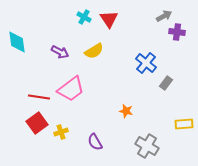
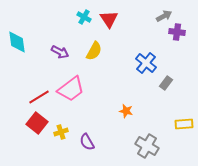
yellow semicircle: rotated 30 degrees counterclockwise
red line: rotated 40 degrees counterclockwise
red square: rotated 15 degrees counterclockwise
purple semicircle: moved 8 px left
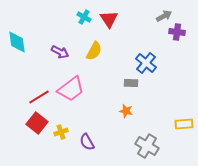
gray rectangle: moved 35 px left; rotated 56 degrees clockwise
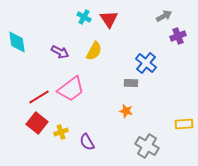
purple cross: moved 1 px right, 4 px down; rotated 28 degrees counterclockwise
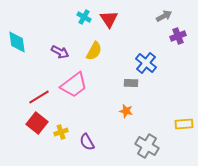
pink trapezoid: moved 3 px right, 4 px up
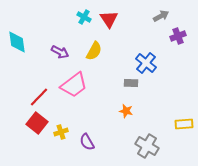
gray arrow: moved 3 px left
red line: rotated 15 degrees counterclockwise
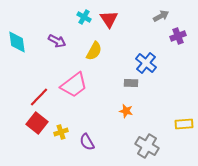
purple arrow: moved 3 px left, 11 px up
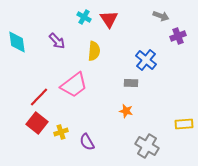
gray arrow: rotated 49 degrees clockwise
purple arrow: rotated 18 degrees clockwise
yellow semicircle: rotated 24 degrees counterclockwise
blue cross: moved 3 px up
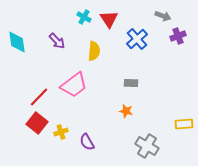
gray arrow: moved 2 px right
blue cross: moved 9 px left, 21 px up; rotated 10 degrees clockwise
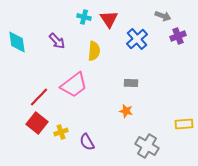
cyan cross: rotated 16 degrees counterclockwise
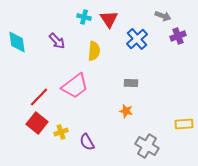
pink trapezoid: moved 1 px right, 1 px down
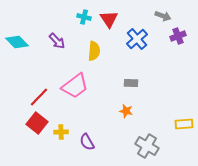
cyan diamond: rotated 35 degrees counterclockwise
yellow cross: rotated 16 degrees clockwise
